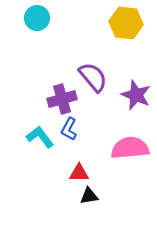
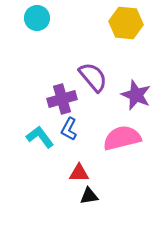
pink semicircle: moved 8 px left, 10 px up; rotated 9 degrees counterclockwise
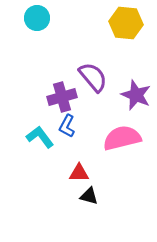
purple cross: moved 2 px up
blue L-shape: moved 2 px left, 3 px up
black triangle: rotated 24 degrees clockwise
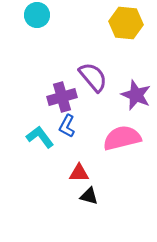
cyan circle: moved 3 px up
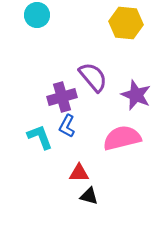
cyan L-shape: rotated 16 degrees clockwise
